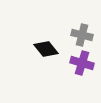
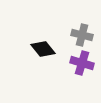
black diamond: moved 3 px left
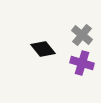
gray cross: rotated 25 degrees clockwise
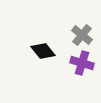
black diamond: moved 2 px down
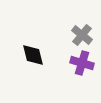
black diamond: moved 10 px left, 4 px down; rotated 25 degrees clockwise
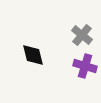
purple cross: moved 3 px right, 3 px down
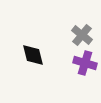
purple cross: moved 3 px up
